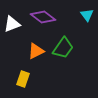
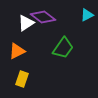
cyan triangle: rotated 40 degrees clockwise
white triangle: moved 14 px right, 1 px up; rotated 12 degrees counterclockwise
orange triangle: moved 19 px left
yellow rectangle: moved 1 px left
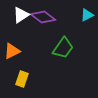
white triangle: moved 5 px left, 8 px up
orange triangle: moved 5 px left
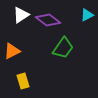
purple diamond: moved 5 px right, 3 px down
yellow rectangle: moved 1 px right, 2 px down; rotated 35 degrees counterclockwise
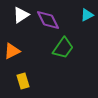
purple diamond: rotated 25 degrees clockwise
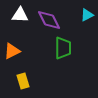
white triangle: moved 1 px left; rotated 36 degrees clockwise
purple diamond: moved 1 px right
green trapezoid: rotated 35 degrees counterclockwise
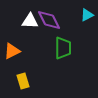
white triangle: moved 10 px right, 6 px down
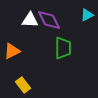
white triangle: moved 1 px up
yellow rectangle: moved 4 px down; rotated 21 degrees counterclockwise
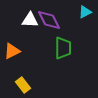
cyan triangle: moved 2 px left, 3 px up
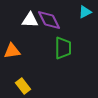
orange triangle: rotated 18 degrees clockwise
yellow rectangle: moved 1 px down
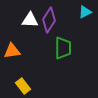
purple diamond: rotated 60 degrees clockwise
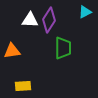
yellow rectangle: rotated 56 degrees counterclockwise
